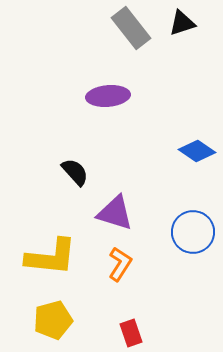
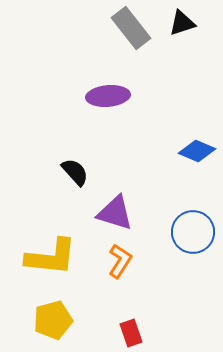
blue diamond: rotated 12 degrees counterclockwise
orange L-shape: moved 3 px up
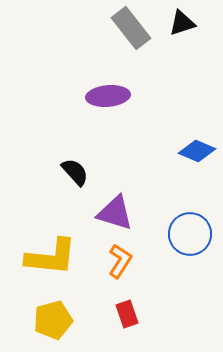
blue circle: moved 3 px left, 2 px down
red rectangle: moved 4 px left, 19 px up
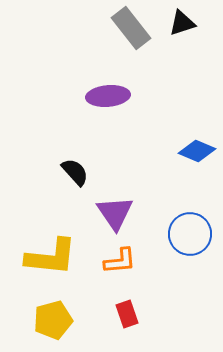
purple triangle: rotated 39 degrees clockwise
orange L-shape: rotated 52 degrees clockwise
